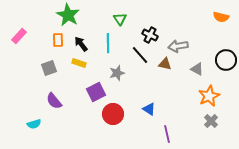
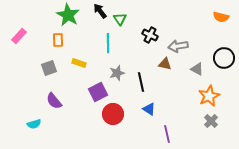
black arrow: moved 19 px right, 33 px up
black line: moved 1 px right, 27 px down; rotated 30 degrees clockwise
black circle: moved 2 px left, 2 px up
purple square: moved 2 px right
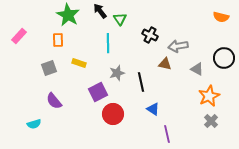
blue triangle: moved 4 px right
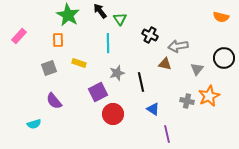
gray triangle: rotated 40 degrees clockwise
gray cross: moved 24 px left, 20 px up; rotated 32 degrees counterclockwise
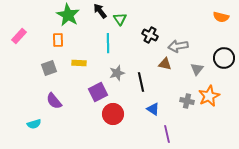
yellow rectangle: rotated 16 degrees counterclockwise
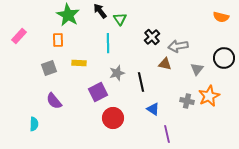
black cross: moved 2 px right, 2 px down; rotated 21 degrees clockwise
red circle: moved 4 px down
cyan semicircle: rotated 72 degrees counterclockwise
